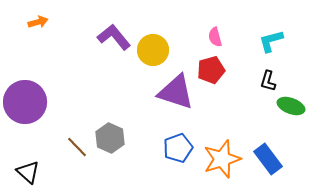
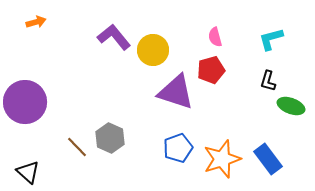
orange arrow: moved 2 px left
cyan L-shape: moved 2 px up
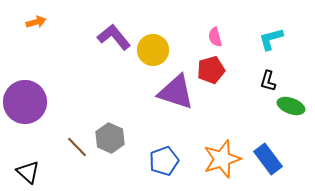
blue pentagon: moved 14 px left, 13 px down
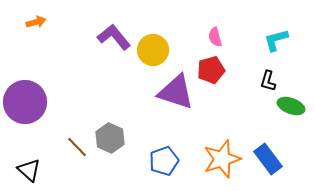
cyan L-shape: moved 5 px right, 1 px down
black triangle: moved 1 px right, 2 px up
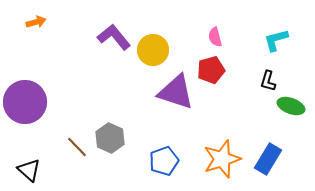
blue rectangle: rotated 68 degrees clockwise
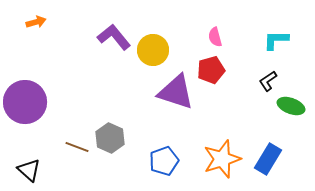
cyan L-shape: rotated 16 degrees clockwise
black L-shape: rotated 40 degrees clockwise
brown line: rotated 25 degrees counterclockwise
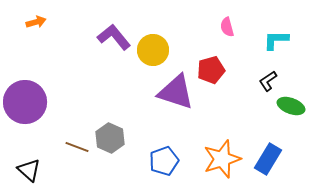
pink semicircle: moved 12 px right, 10 px up
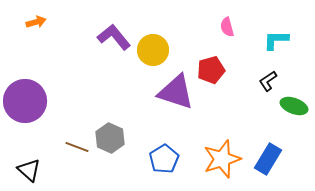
purple circle: moved 1 px up
green ellipse: moved 3 px right
blue pentagon: moved 2 px up; rotated 12 degrees counterclockwise
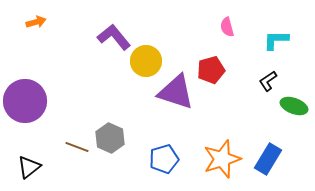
yellow circle: moved 7 px left, 11 px down
blue pentagon: rotated 16 degrees clockwise
black triangle: moved 3 px up; rotated 40 degrees clockwise
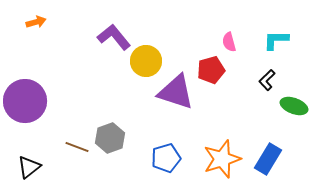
pink semicircle: moved 2 px right, 15 px down
black L-shape: moved 1 px left, 1 px up; rotated 10 degrees counterclockwise
gray hexagon: rotated 16 degrees clockwise
blue pentagon: moved 2 px right, 1 px up
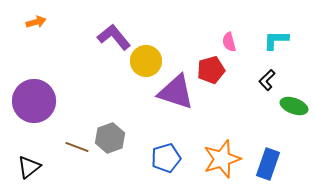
purple circle: moved 9 px right
blue rectangle: moved 5 px down; rotated 12 degrees counterclockwise
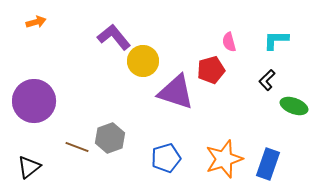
yellow circle: moved 3 px left
orange star: moved 2 px right
